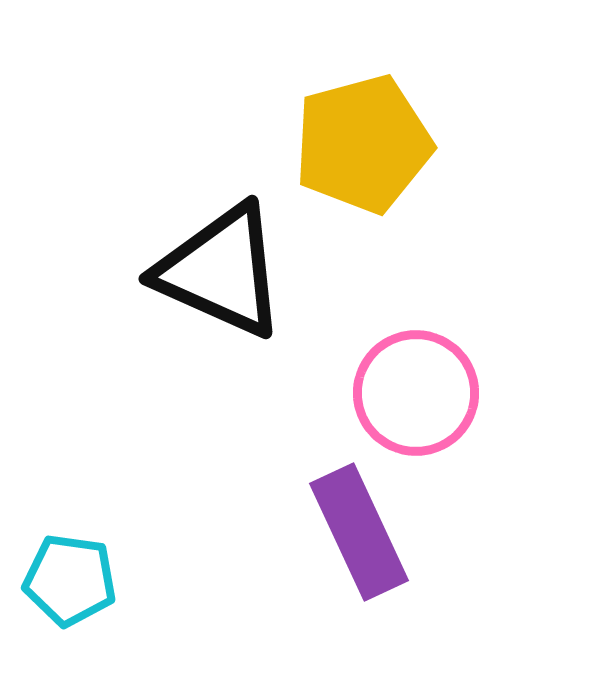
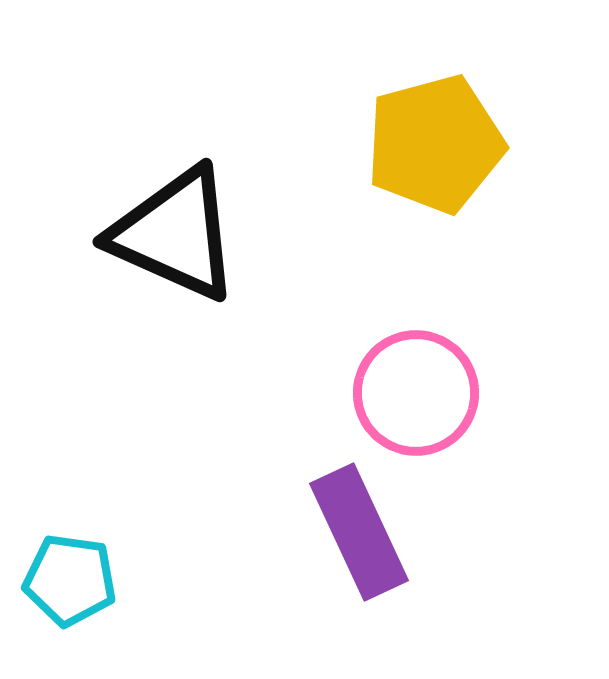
yellow pentagon: moved 72 px right
black triangle: moved 46 px left, 37 px up
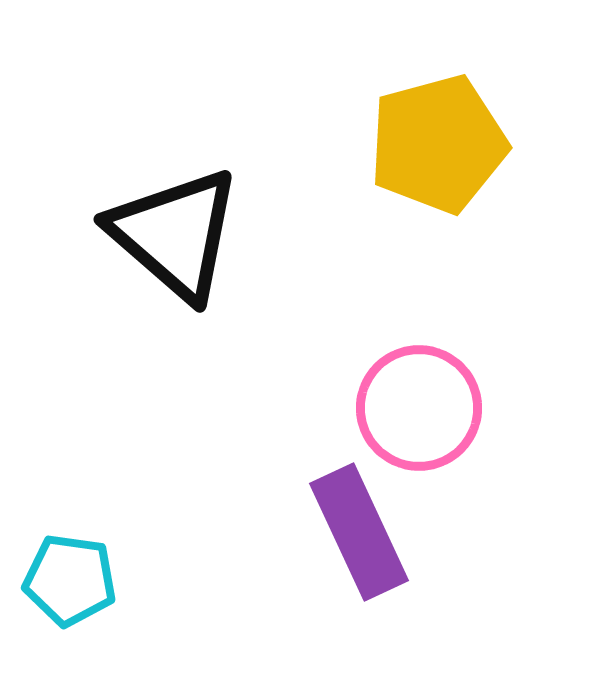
yellow pentagon: moved 3 px right
black triangle: rotated 17 degrees clockwise
pink circle: moved 3 px right, 15 px down
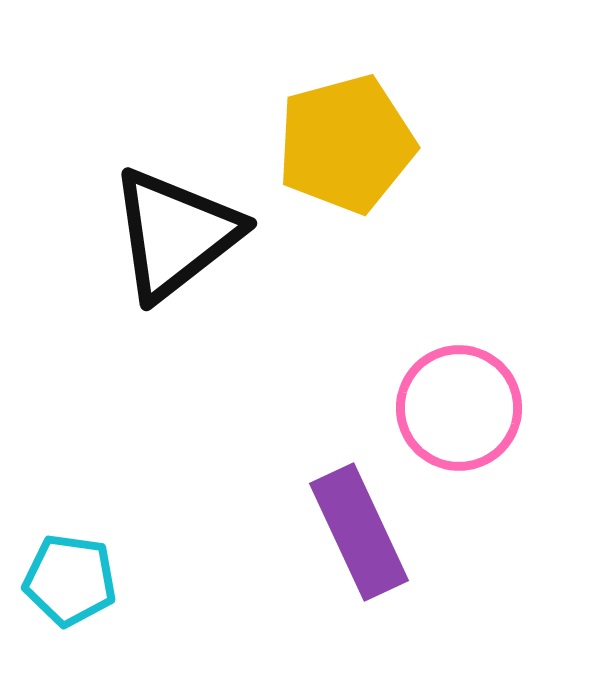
yellow pentagon: moved 92 px left
black triangle: rotated 41 degrees clockwise
pink circle: moved 40 px right
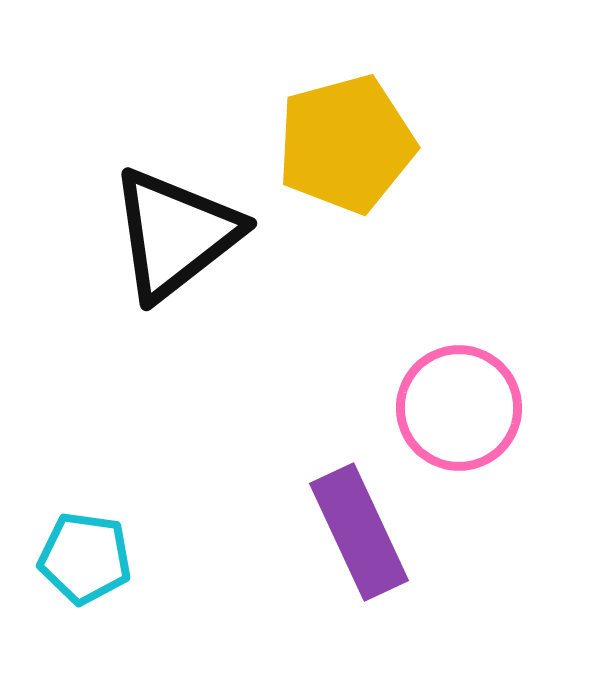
cyan pentagon: moved 15 px right, 22 px up
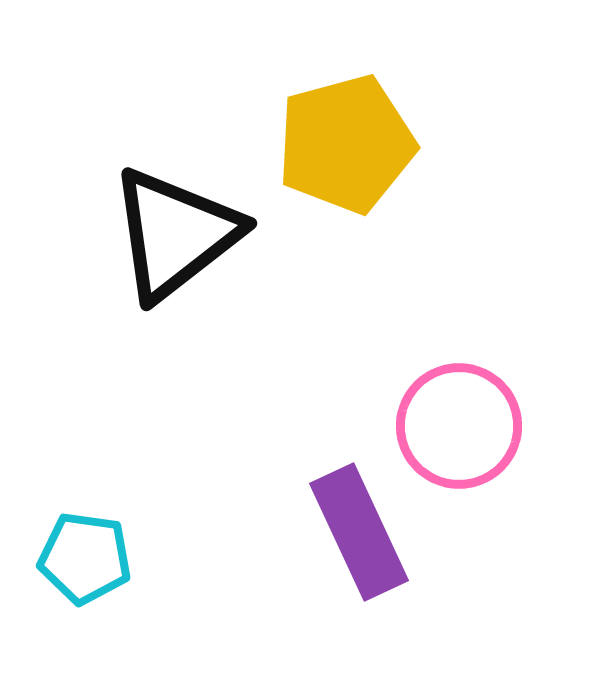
pink circle: moved 18 px down
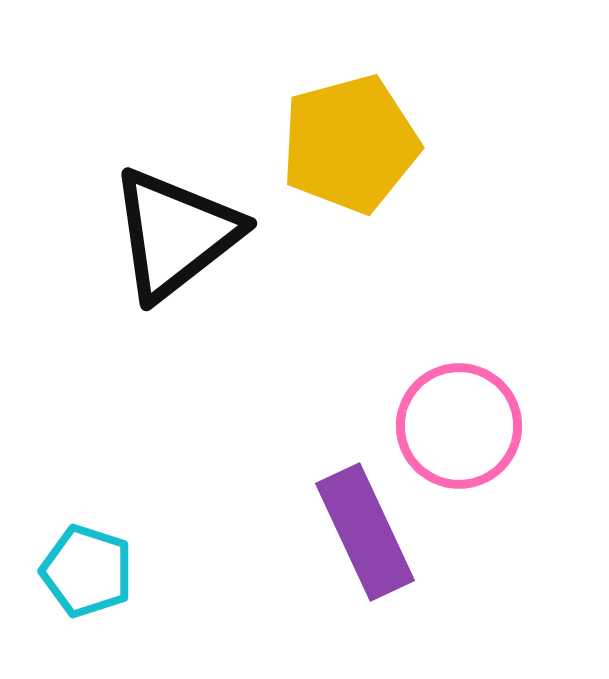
yellow pentagon: moved 4 px right
purple rectangle: moved 6 px right
cyan pentagon: moved 2 px right, 13 px down; rotated 10 degrees clockwise
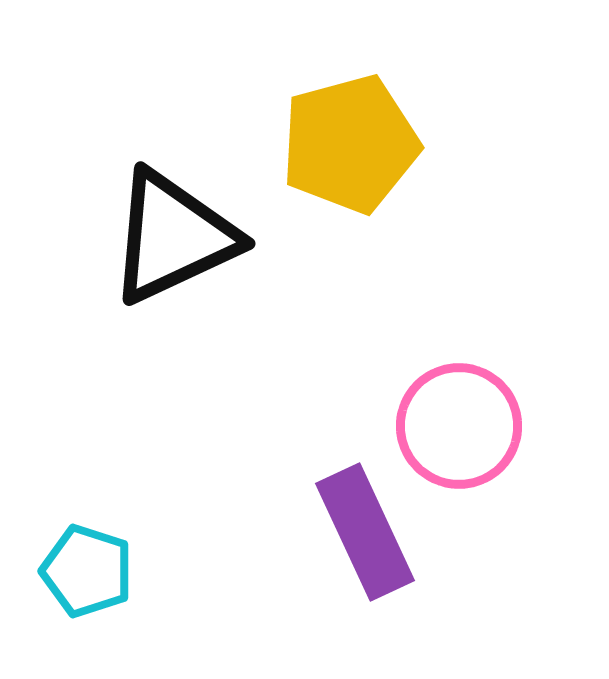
black triangle: moved 2 px left, 3 px down; rotated 13 degrees clockwise
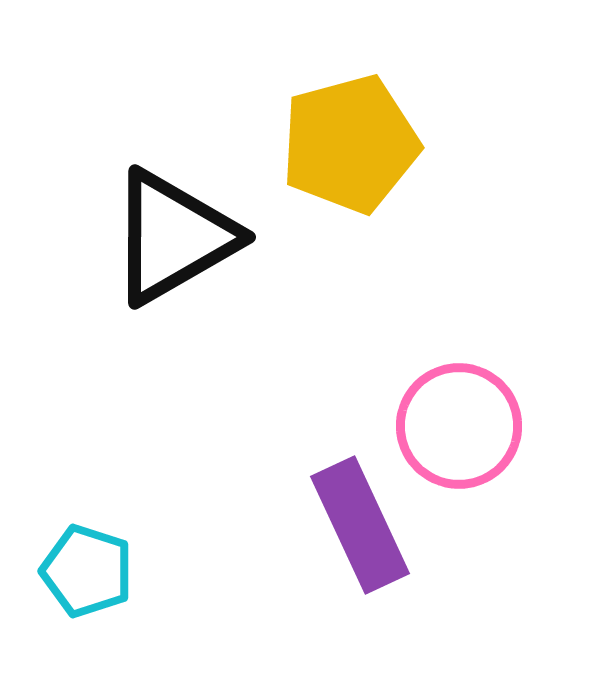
black triangle: rotated 5 degrees counterclockwise
purple rectangle: moved 5 px left, 7 px up
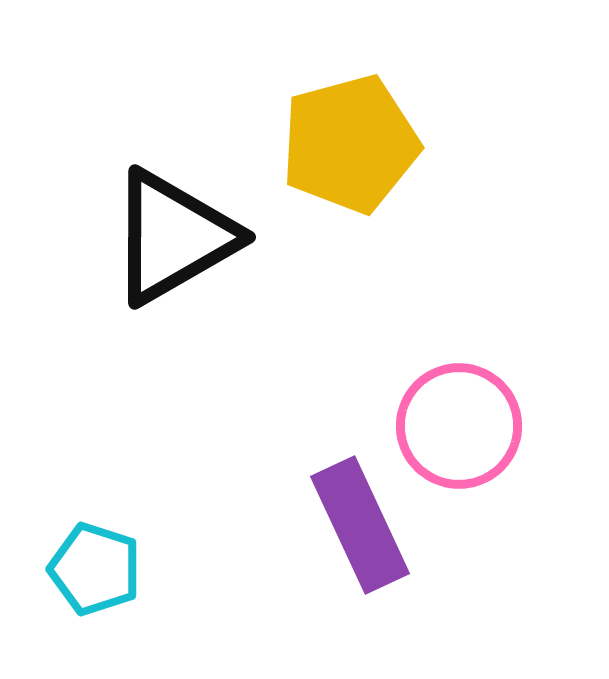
cyan pentagon: moved 8 px right, 2 px up
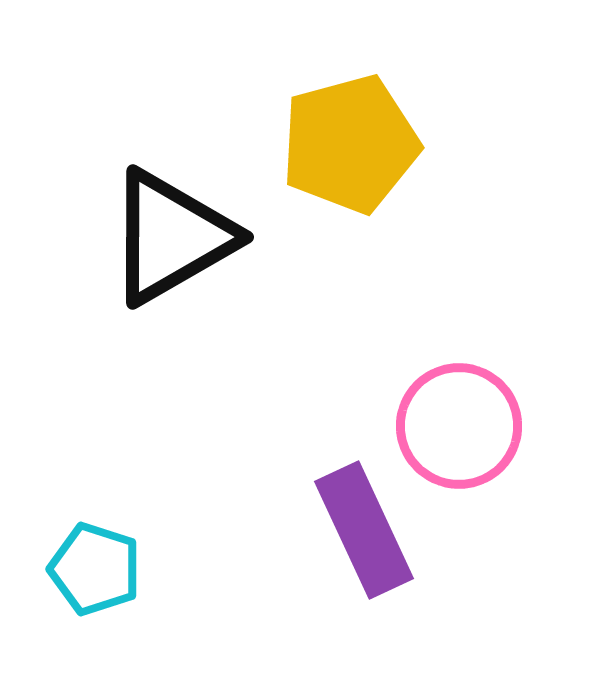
black triangle: moved 2 px left
purple rectangle: moved 4 px right, 5 px down
